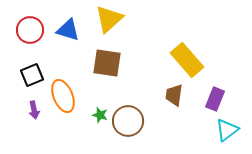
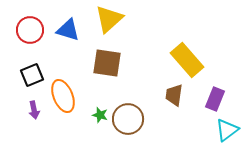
brown circle: moved 2 px up
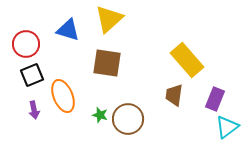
red circle: moved 4 px left, 14 px down
cyan triangle: moved 3 px up
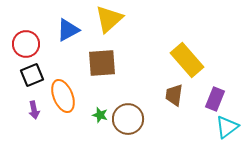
blue triangle: rotated 45 degrees counterclockwise
brown square: moved 5 px left; rotated 12 degrees counterclockwise
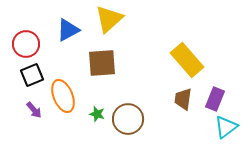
brown trapezoid: moved 9 px right, 4 px down
purple arrow: rotated 30 degrees counterclockwise
green star: moved 3 px left, 1 px up
cyan triangle: moved 1 px left
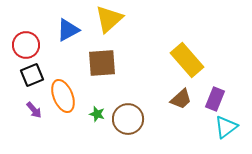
red circle: moved 1 px down
brown trapezoid: moved 2 px left; rotated 140 degrees counterclockwise
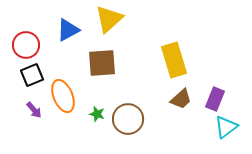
yellow rectangle: moved 13 px left; rotated 24 degrees clockwise
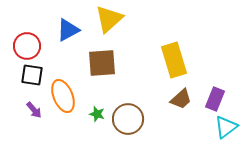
red circle: moved 1 px right, 1 px down
black square: rotated 30 degrees clockwise
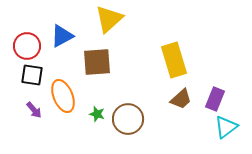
blue triangle: moved 6 px left, 6 px down
brown square: moved 5 px left, 1 px up
